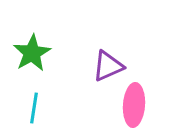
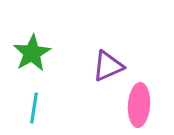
pink ellipse: moved 5 px right
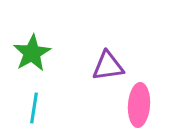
purple triangle: rotated 16 degrees clockwise
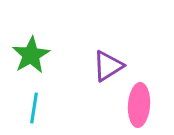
green star: moved 1 px left, 2 px down
purple triangle: rotated 24 degrees counterclockwise
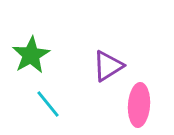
cyan line: moved 14 px right, 4 px up; rotated 48 degrees counterclockwise
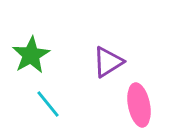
purple triangle: moved 4 px up
pink ellipse: rotated 15 degrees counterclockwise
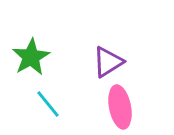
green star: moved 2 px down
pink ellipse: moved 19 px left, 2 px down
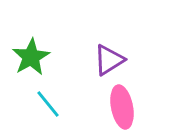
purple triangle: moved 1 px right, 2 px up
pink ellipse: moved 2 px right
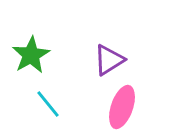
green star: moved 2 px up
pink ellipse: rotated 30 degrees clockwise
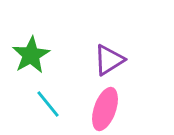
pink ellipse: moved 17 px left, 2 px down
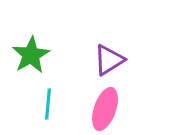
cyan line: rotated 44 degrees clockwise
